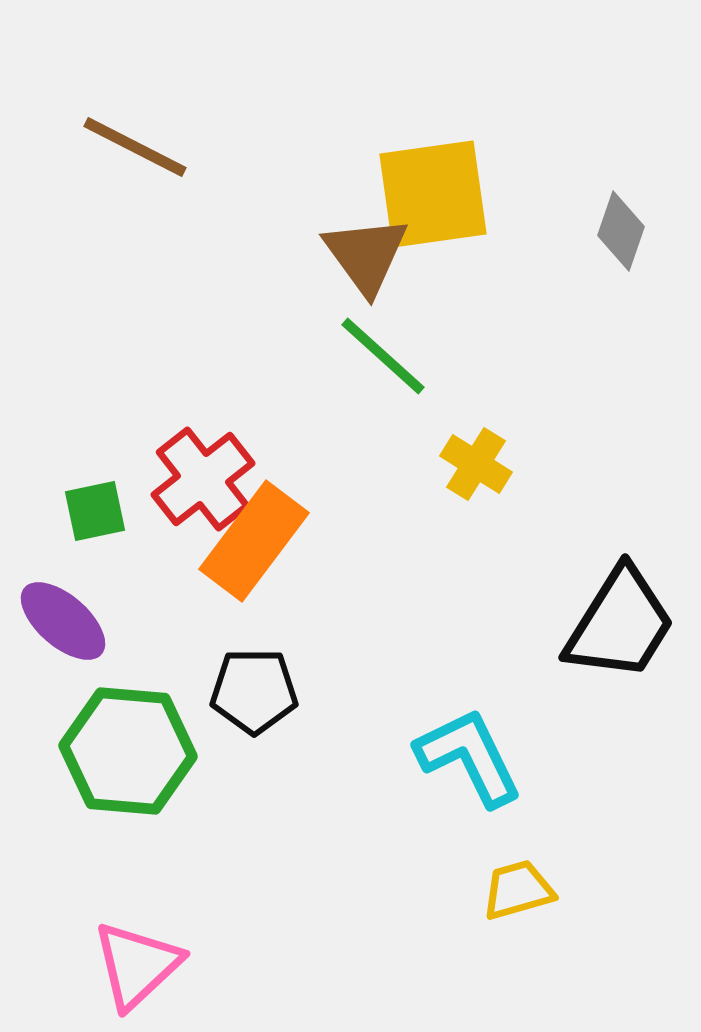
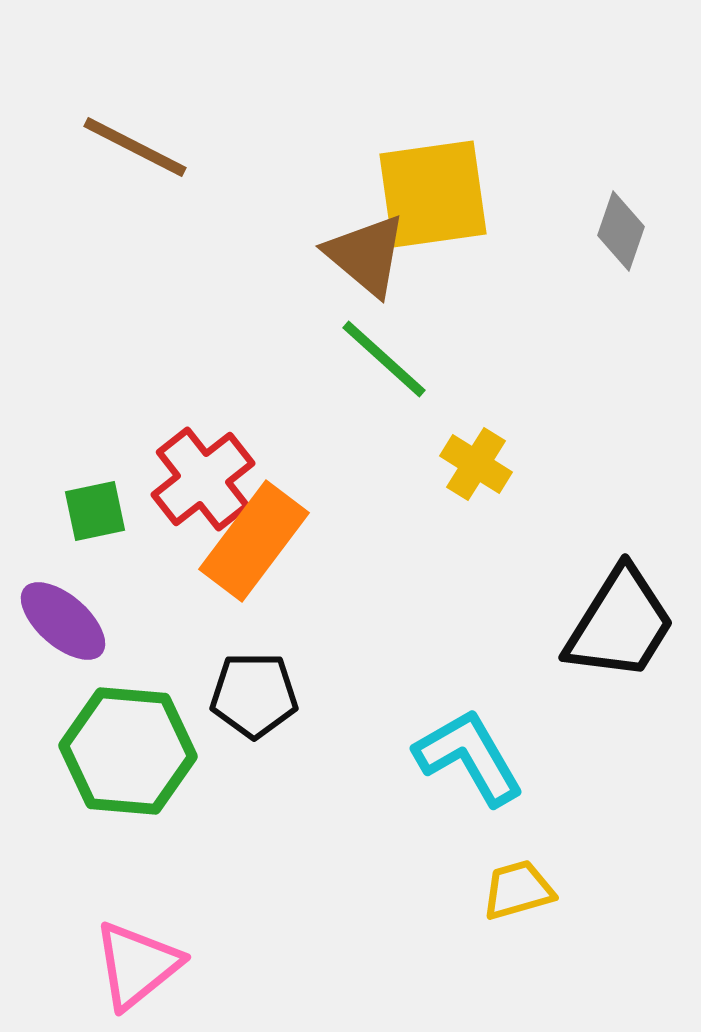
brown triangle: rotated 14 degrees counterclockwise
green line: moved 1 px right, 3 px down
black pentagon: moved 4 px down
cyan L-shape: rotated 4 degrees counterclockwise
pink triangle: rotated 4 degrees clockwise
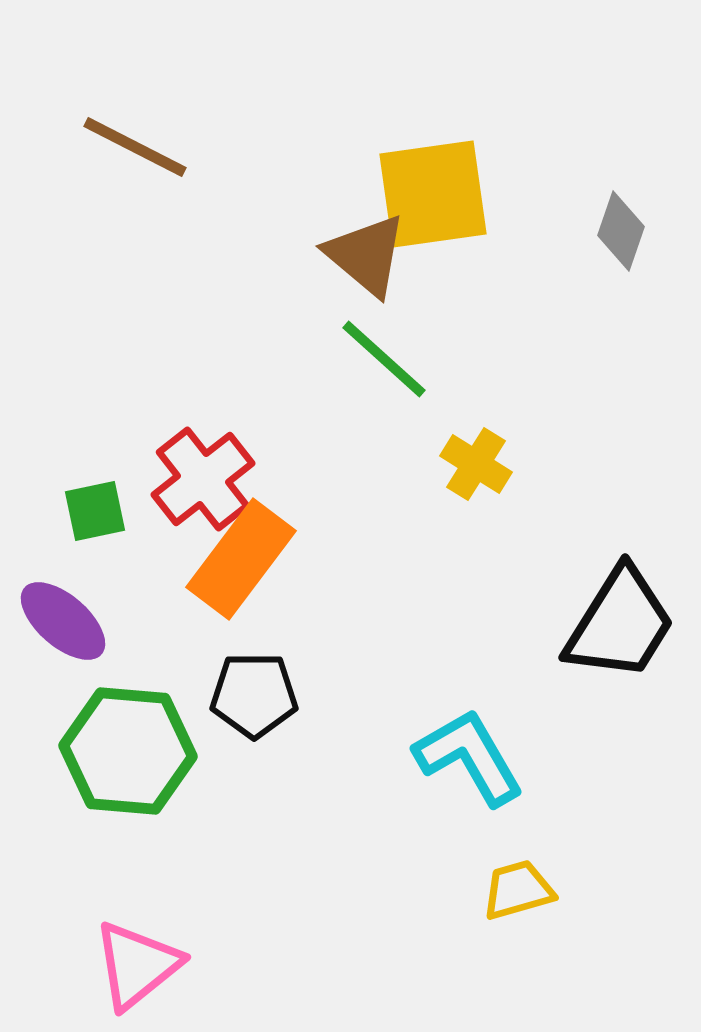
orange rectangle: moved 13 px left, 18 px down
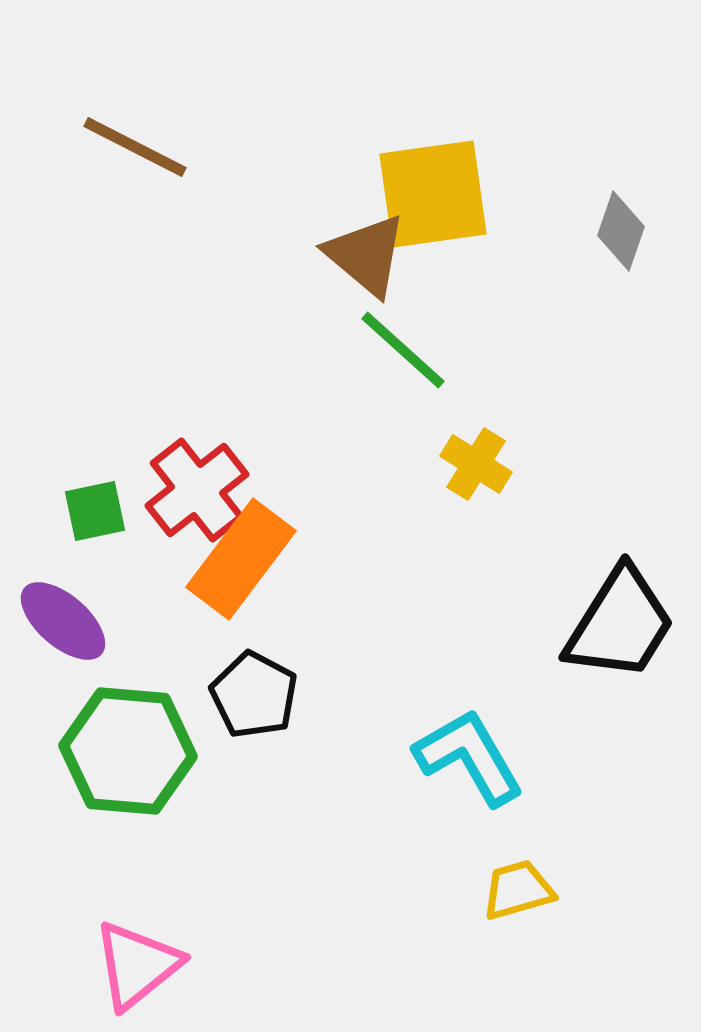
green line: moved 19 px right, 9 px up
red cross: moved 6 px left, 11 px down
black pentagon: rotated 28 degrees clockwise
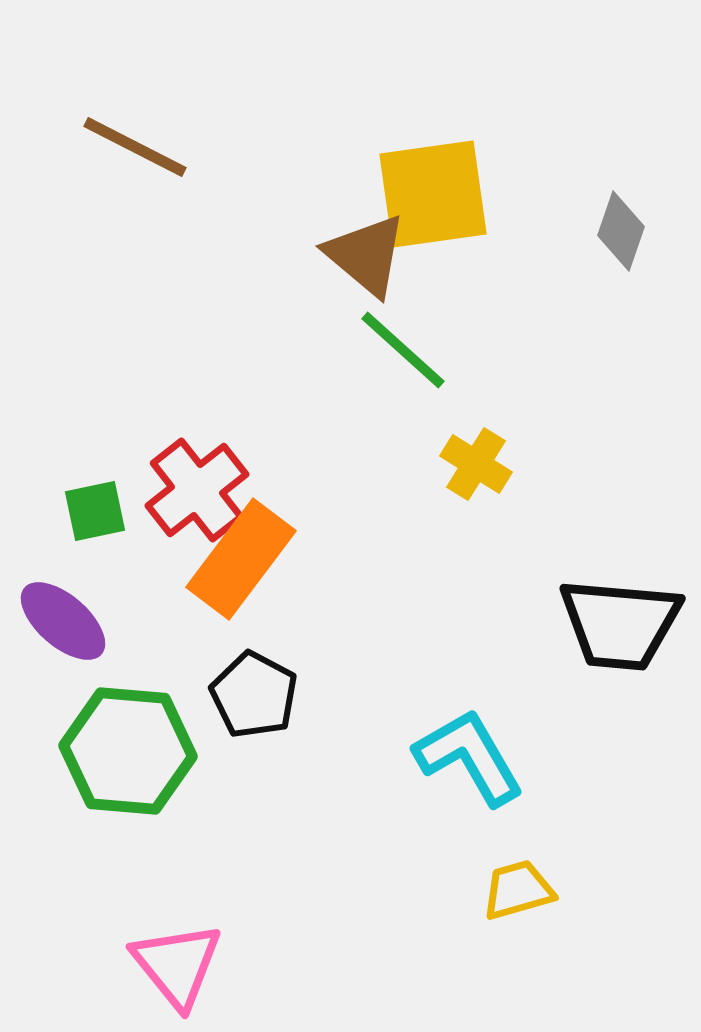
black trapezoid: rotated 63 degrees clockwise
pink triangle: moved 40 px right; rotated 30 degrees counterclockwise
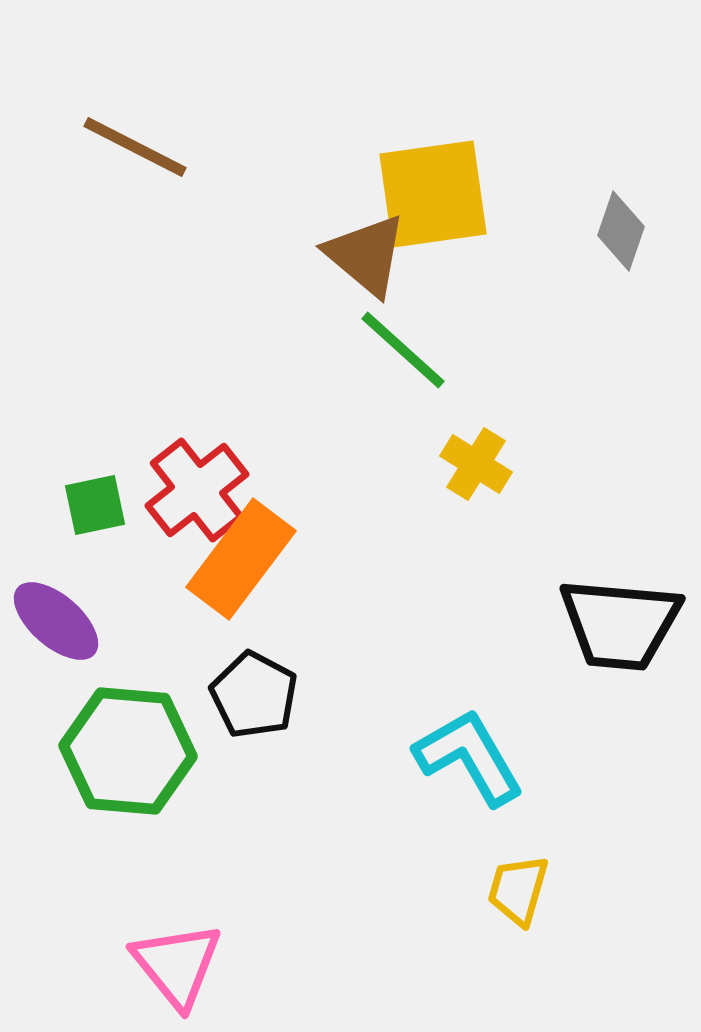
green square: moved 6 px up
purple ellipse: moved 7 px left
yellow trapezoid: rotated 58 degrees counterclockwise
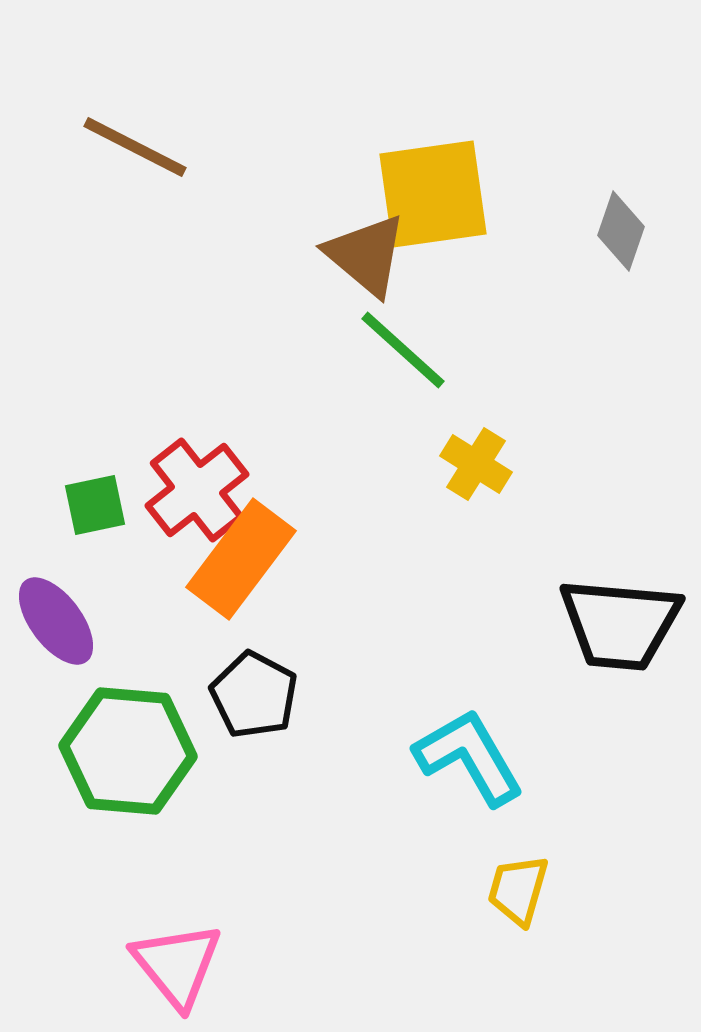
purple ellipse: rotated 12 degrees clockwise
